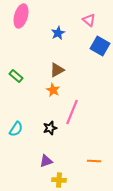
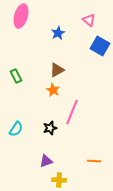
green rectangle: rotated 24 degrees clockwise
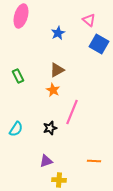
blue square: moved 1 px left, 2 px up
green rectangle: moved 2 px right
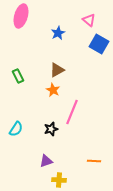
black star: moved 1 px right, 1 px down
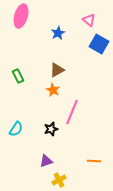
yellow cross: rotated 32 degrees counterclockwise
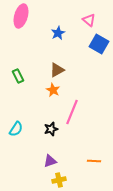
purple triangle: moved 4 px right
yellow cross: rotated 16 degrees clockwise
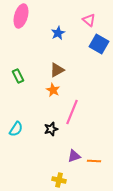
purple triangle: moved 24 px right, 5 px up
yellow cross: rotated 24 degrees clockwise
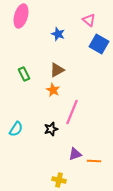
blue star: moved 1 px down; rotated 24 degrees counterclockwise
green rectangle: moved 6 px right, 2 px up
purple triangle: moved 1 px right, 2 px up
